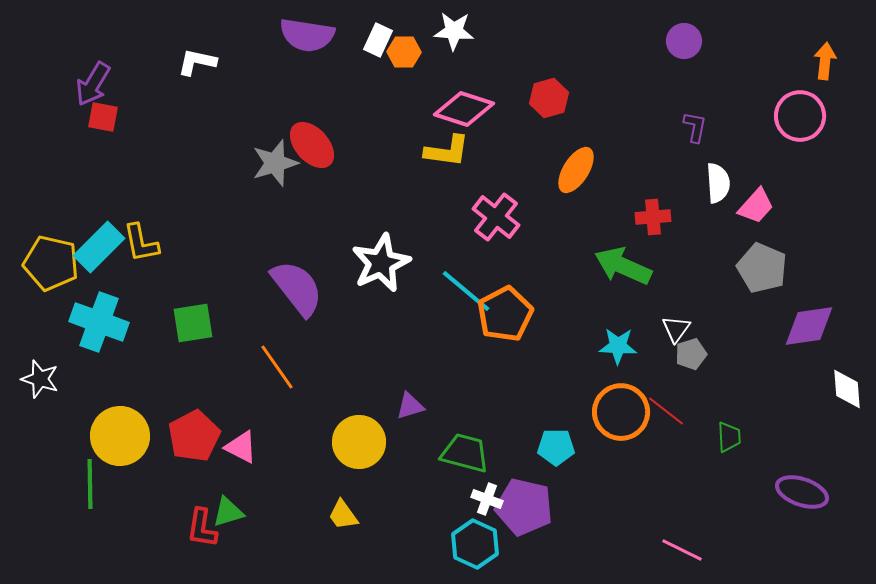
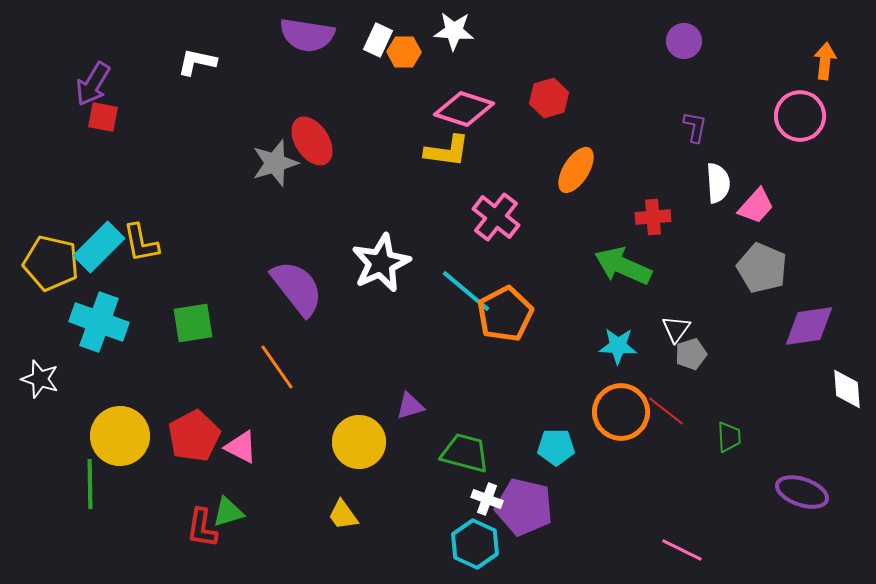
red ellipse at (312, 145): moved 4 px up; rotated 9 degrees clockwise
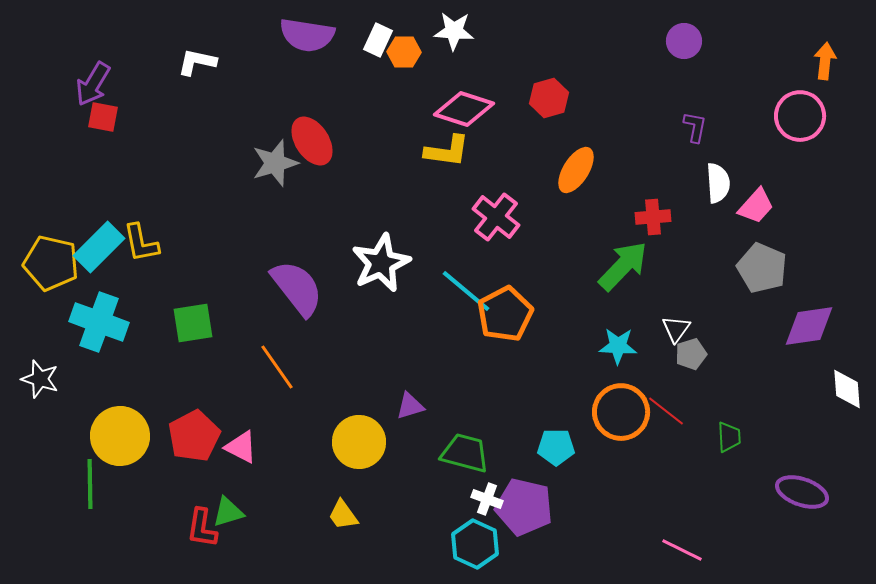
green arrow at (623, 266): rotated 110 degrees clockwise
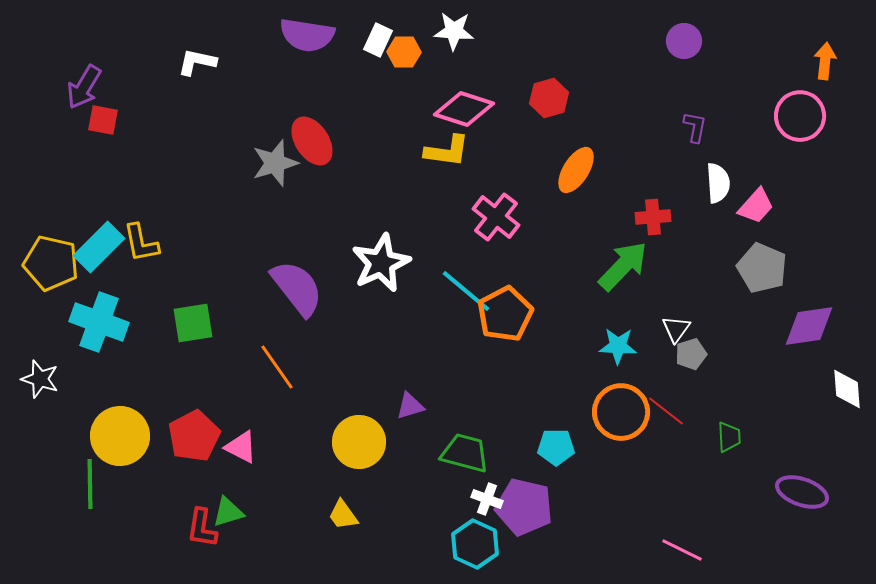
purple arrow at (93, 84): moved 9 px left, 3 px down
red square at (103, 117): moved 3 px down
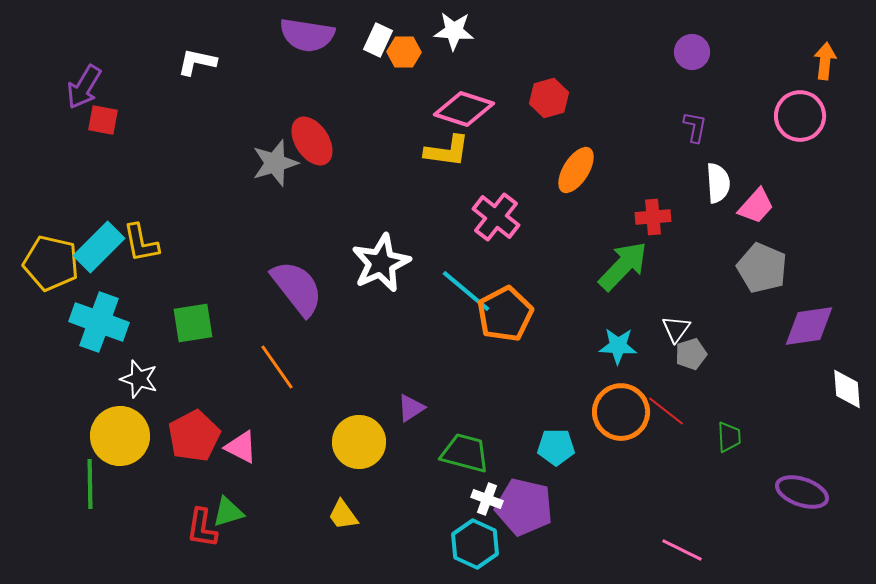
purple circle at (684, 41): moved 8 px right, 11 px down
white star at (40, 379): moved 99 px right
purple triangle at (410, 406): moved 1 px right, 2 px down; rotated 16 degrees counterclockwise
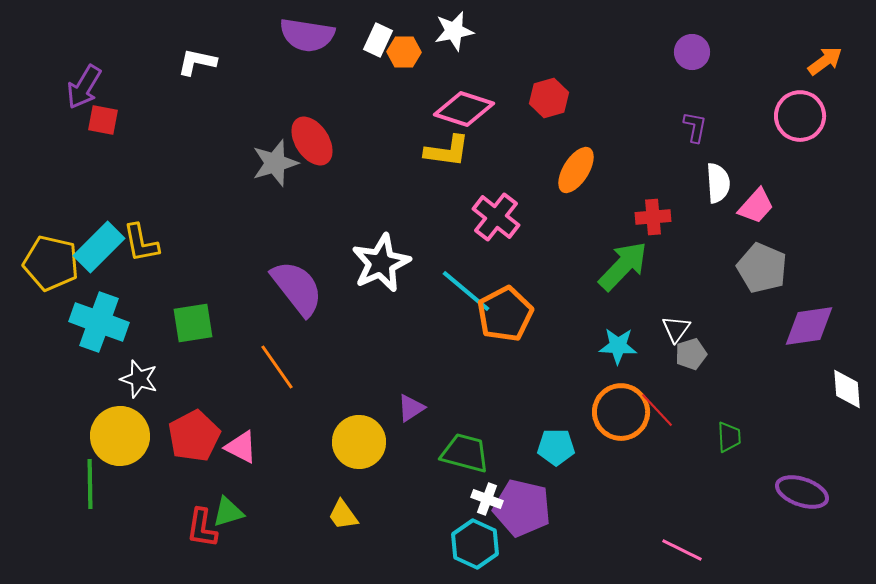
white star at (454, 31): rotated 15 degrees counterclockwise
orange arrow at (825, 61): rotated 48 degrees clockwise
red line at (666, 411): moved 9 px left, 1 px up; rotated 9 degrees clockwise
purple pentagon at (524, 507): moved 2 px left, 1 px down
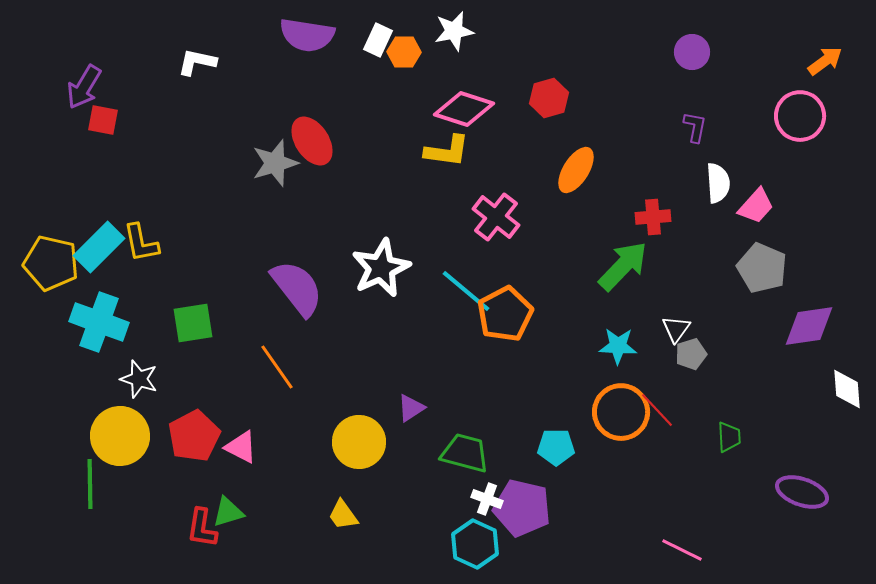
white star at (381, 263): moved 5 px down
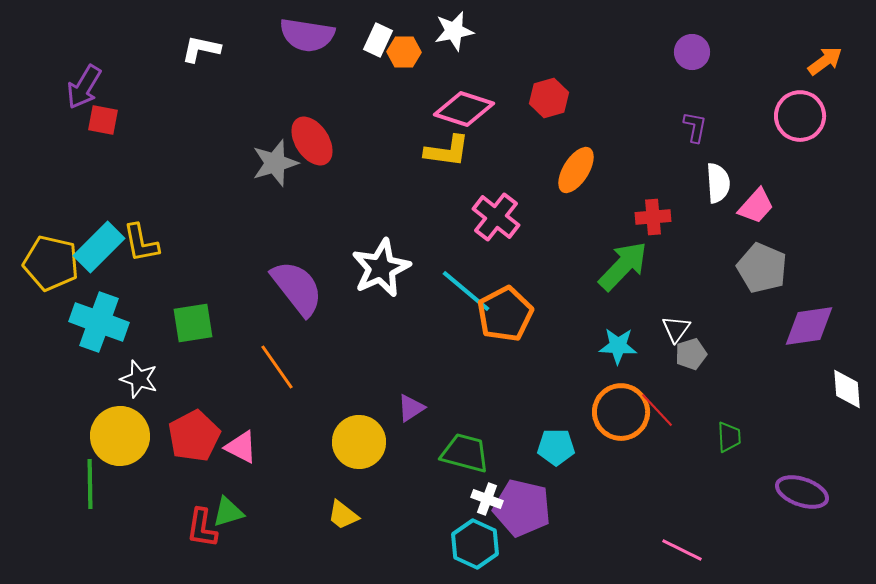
white L-shape at (197, 62): moved 4 px right, 13 px up
yellow trapezoid at (343, 515): rotated 16 degrees counterclockwise
